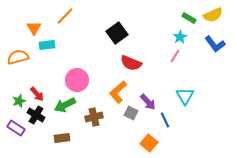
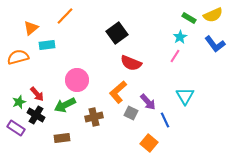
orange triangle: moved 3 px left; rotated 21 degrees clockwise
green star: moved 1 px down
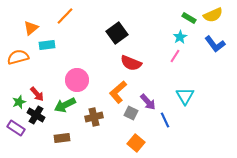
orange square: moved 13 px left
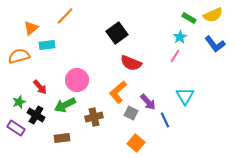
orange semicircle: moved 1 px right, 1 px up
red arrow: moved 3 px right, 7 px up
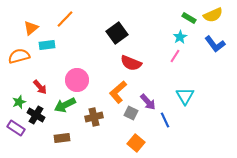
orange line: moved 3 px down
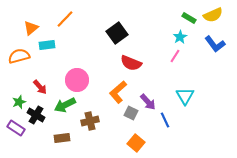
brown cross: moved 4 px left, 4 px down
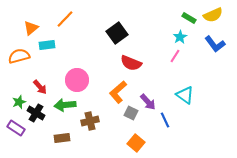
cyan triangle: moved 1 px up; rotated 24 degrees counterclockwise
green arrow: rotated 20 degrees clockwise
black cross: moved 2 px up
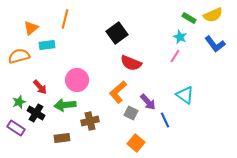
orange line: rotated 30 degrees counterclockwise
cyan star: rotated 16 degrees counterclockwise
